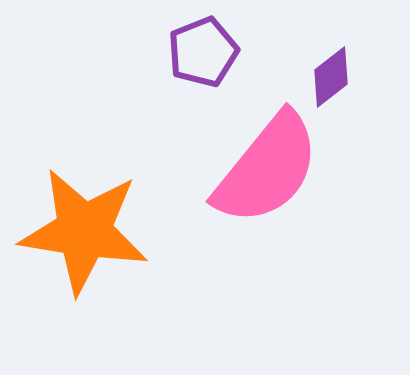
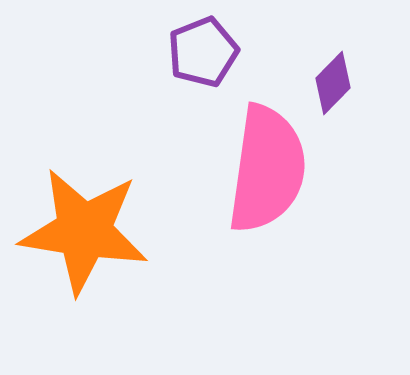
purple diamond: moved 2 px right, 6 px down; rotated 8 degrees counterclockwise
pink semicircle: rotated 31 degrees counterclockwise
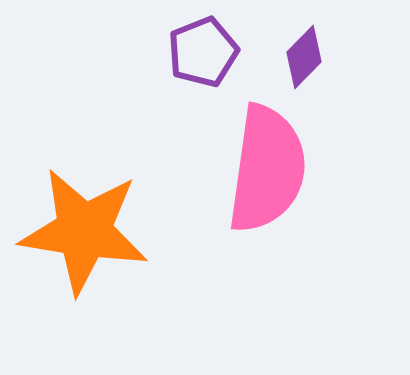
purple diamond: moved 29 px left, 26 px up
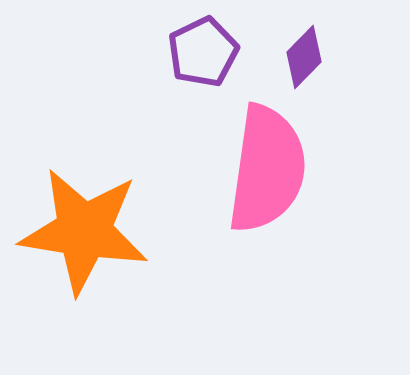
purple pentagon: rotated 4 degrees counterclockwise
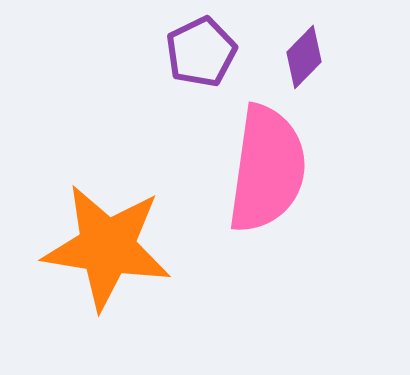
purple pentagon: moved 2 px left
orange star: moved 23 px right, 16 px down
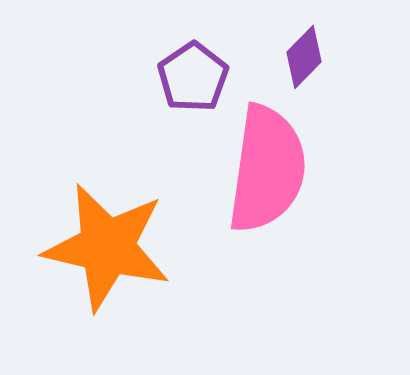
purple pentagon: moved 8 px left, 25 px down; rotated 8 degrees counterclockwise
orange star: rotated 4 degrees clockwise
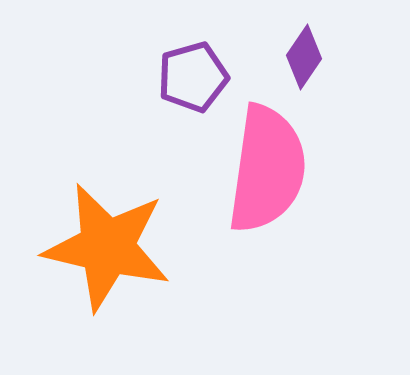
purple diamond: rotated 10 degrees counterclockwise
purple pentagon: rotated 18 degrees clockwise
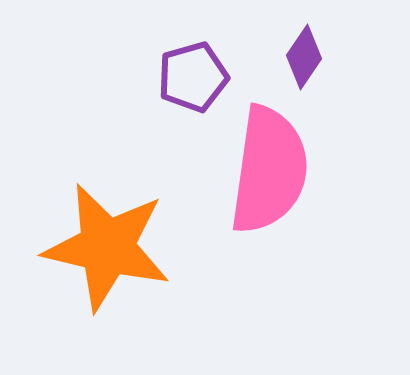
pink semicircle: moved 2 px right, 1 px down
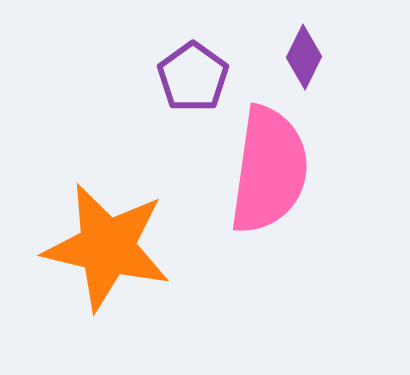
purple diamond: rotated 8 degrees counterclockwise
purple pentagon: rotated 20 degrees counterclockwise
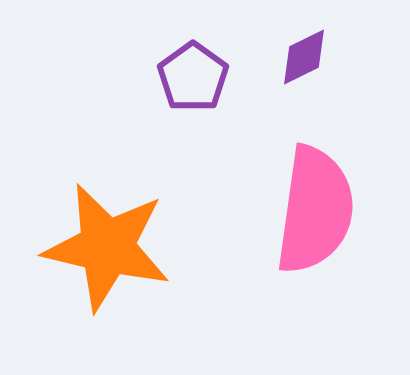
purple diamond: rotated 38 degrees clockwise
pink semicircle: moved 46 px right, 40 px down
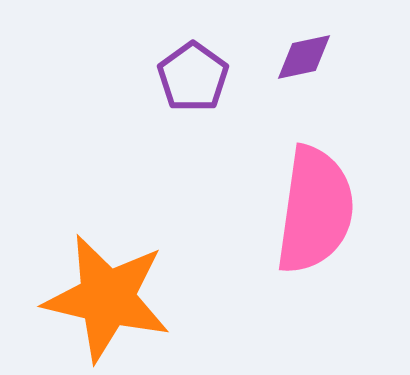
purple diamond: rotated 14 degrees clockwise
orange star: moved 51 px down
